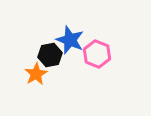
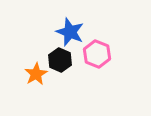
blue star: moved 8 px up
black hexagon: moved 10 px right, 5 px down; rotated 25 degrees counterclockwise
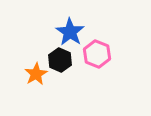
blue star: rotated 12 degrees clockwise
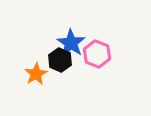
blue star: moved 1 px right, 11 px down
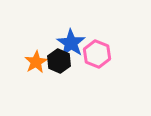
black hexagon: moved 1 px left, 1 px down
orange star: moved 12 px up
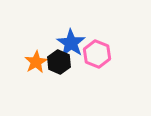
black hexagon: moved 1 px down
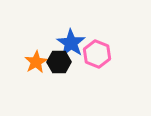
black hexagon: rotated 25 degrees counterclockwise
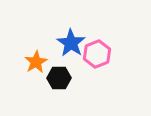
pink hexagon: rotated 16 degrees clockwise
black hexagon: moved 16 px down
